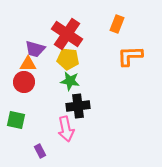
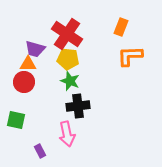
orange rectangle: moved 4 px right, 3 px down
green star: rotated 12 degrees clockwise
pink arrow: moved 1 px right, 5 px down
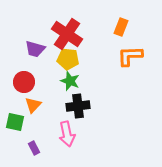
orange triangle: moved 5 px right, 41 px down; rotated 48 degrees counterclockwise
green square: moved 1 px left, 2 px down
purple rectangle: moved 6 px left, 3 px up
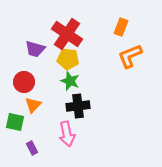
orange L-shape: rotated 20 degrees counterclockwise
purple rectangle: moved 2 px left
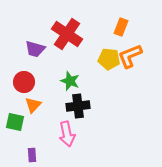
yellow pentagon: moved 41 px right
purple rectangle: moved 7 px down; rotated 24 degrees clockwise
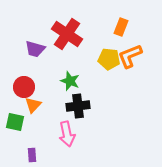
red circle: moved 5 px down
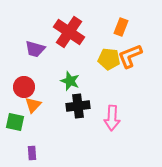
red cross: moved 2 px right, 2 px up
pink arrow: moved 45 px right, 16 px up; rotated 15 degrees clockwise
purple rectangle: moved 2 px up
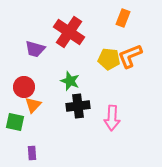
orange rectangle: moved 2 px right, 9 px up
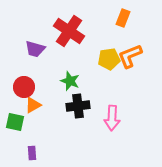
red cross: moved 1 px up
yellow pentagon: rotated 15 degrees counterclockwise
orange triangle: rotated 18 degrees clockwise
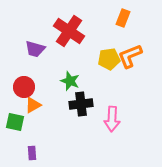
black cross: moved 3 px right, 2 px up
pink arrow: moved 1 px down
